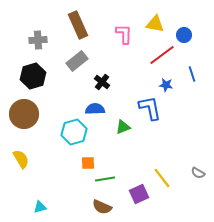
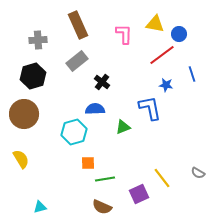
blue circle: moved 5 px left, 1 px up
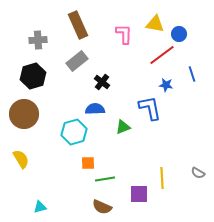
yellow line: rotated 35 degrees clockwise
purple square: rotated 24 degrees clockwise
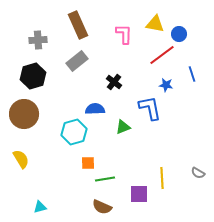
black cross: moved 12 px right
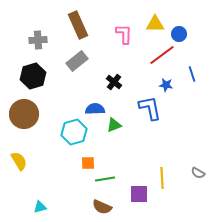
yellow triangle: rotated 12 degrees counterclockwise
green triangle: moved 9 px left, 2 px up
yellow semicircle: moved 2 px left, 2 px down
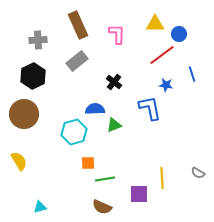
pink L-shape: moved 7 px left
black hexagon: rotated 10 degrees counterclockwise
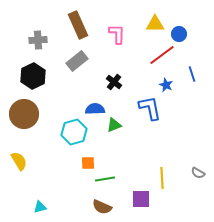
blue star: rotated 16 degrees clockwise
purple square: moved 2 px right, 5 px down
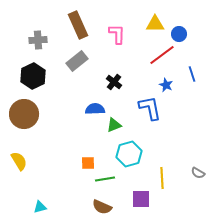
cyan hexagon: moved 55 px right, 22 px down
